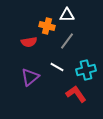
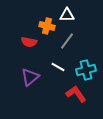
red semicircle: rotated 21 degrees clockwise
white line: moved 1 px right
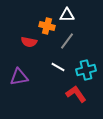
purple triangle: moved 11 px left; rotated 30 degrees clockwise
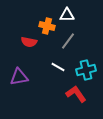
gray line: moved 1 px right
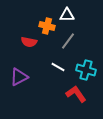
cyan cross: rotated 30 degrees clockwise
purple triangle: rotated 18 degrees counterclockwise
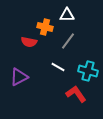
orange cross: moved 2 px left, 1 px down
cyan cross: moved 2 px right, 1 px down
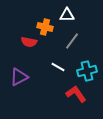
gray line: moved 4 px right
cyan cross: moved 1 px left; rotated 30 degrees counterclockwise
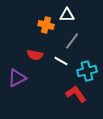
orange cross: moved 1 px right, 2 px up
red semicircle: moved 6 px right, 13 px down
white line: moved 3 px right, 6 px up
purple triangle: moved 2 px left, 1 px down
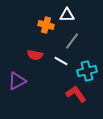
purple triangle: moved 3 px down
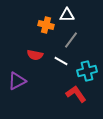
gray line: moved 1 px left, 1 px up
